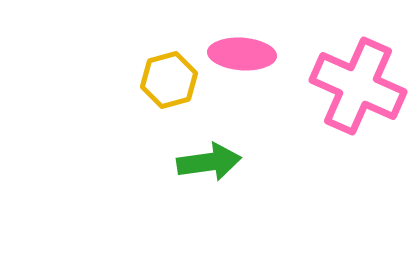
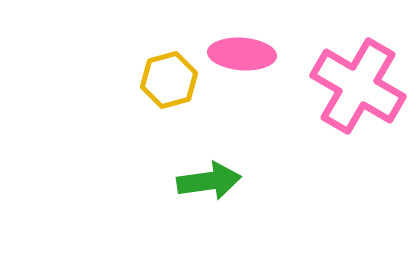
pink cross: rotated 6 degrees clockwise
green arrow: moved 19 px down
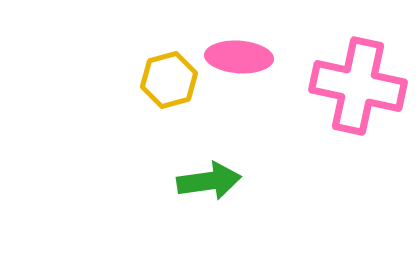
pink ellipse: moved 3 px left, 3 px down
pink cross: rotated 18 degrees counterclockwise
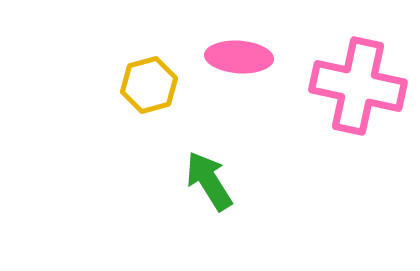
yellow hexagon: moved 20 px left, 5 px down
green arrow: rotated 114 degrees counterclockwise
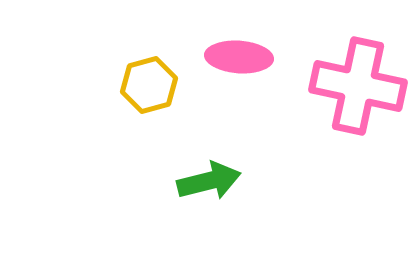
green arrow: rotated 108 degrees clockwise
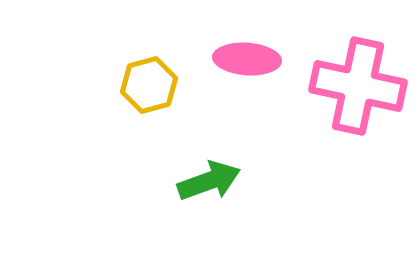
pink ellipse: moved 8 px right, 2 px down
green arrow: rotated 6 degrees counterclockwise
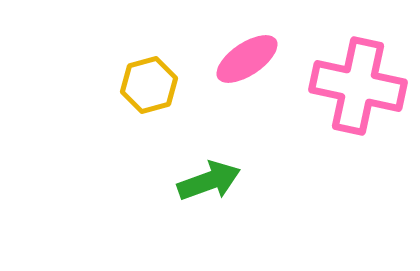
pink ellipse: rotated 38 degrees counterclockwise
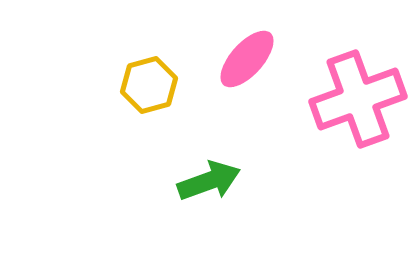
pink ellipse: rotated 14 degrees counterclockwise
pink cross: moved 13 px down; rotated 32 degrees counterclockwise
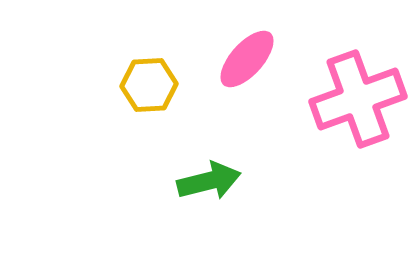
yellow hexagon: rotated 12 degrees clockwise
green arrow: rotated 6 degrees clockwise
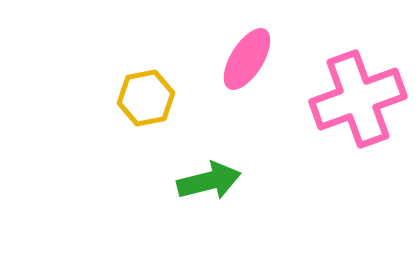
pink ellipse: rotated 10 degrees counterclockwise
yellow hexagon: moved 3 px left, 13 px down; rotated 8 degrees counterclockwise
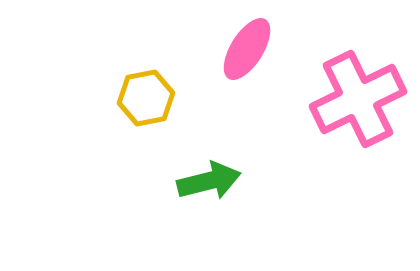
pink ellipse: moved 10 px up
pink cross: rotated 6 degrees counterclockwise
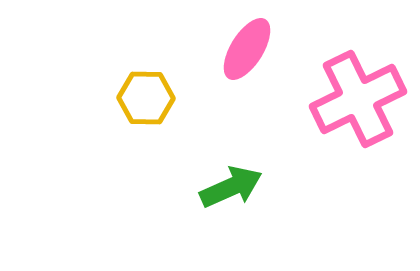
yellow hexagon: rotated 12 degrees clockwise
green arrow: moved 22 px right, 6 px down; rotated 10 degrees counterclockwise
